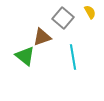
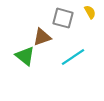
gray square: rotated 25 degrees counterclockwise
cyan line: rotated 65 degrees clockwise
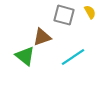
gray square: moved 1 px right, 3 px up
